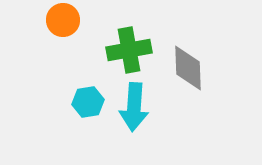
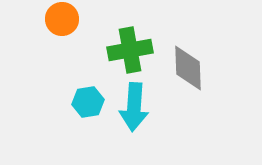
orange circle: moved 1 px left, 1 px up
green cross: moved 1 px right
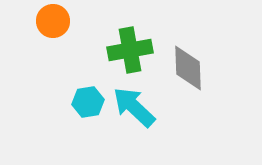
orange circle: moved 9 px left, 2 px down
cyan arrow: rotated 129 degrees clockwise
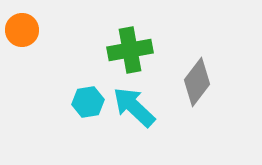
orange circle: moved 31 px left, 9 px down
gray diamond: moved 9 px right, 14 px down; rotated 39 degrees clockwise
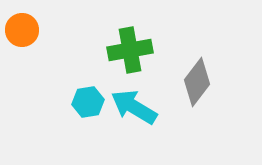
cyan arrow: rotated 12 degrees counterclockwise
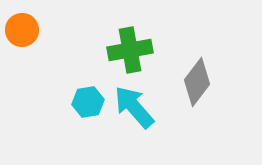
cyan arrow: rotated 18 degrees clockwise
